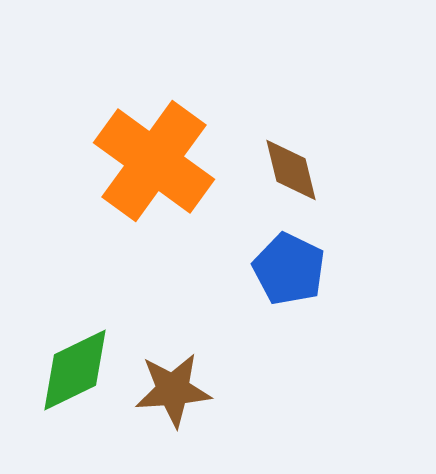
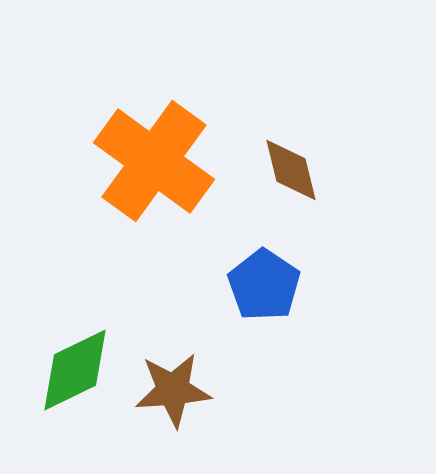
blue pentagon: moved 25 px left, 16 px down; rotated 8 degrees clockwise
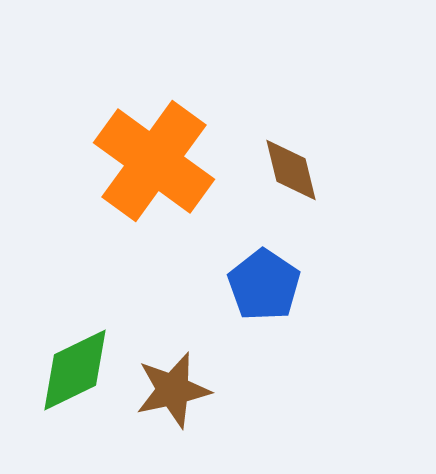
brown star: rotated 8 degrees counterclockwise
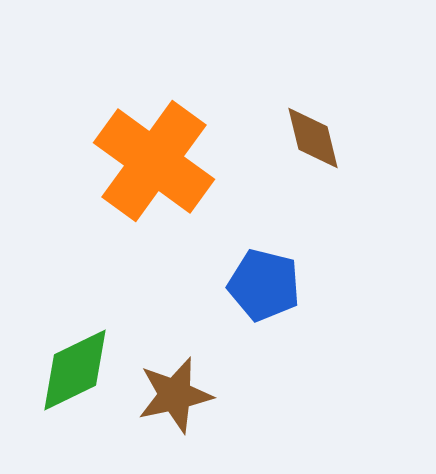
brown diamond: moved 22 px right, 32 px up
blue pentagon: rotated 20 degrees counterclockwise
brown star: moved 2 px right, 5 px down
